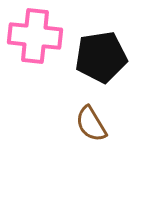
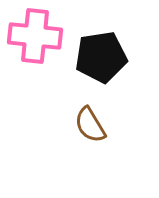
brown semicircle: moved 1 px left, 1 px down
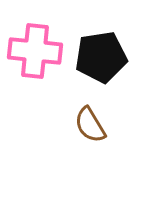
pink cross: moved 15 px down
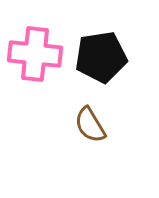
pink cross: moved 3 px down
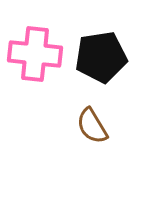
brown semicircle: moved 2 px right, 1 px down
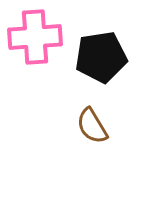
pink cross: moved 17 px up; rotated 10 degrees counterclockwise
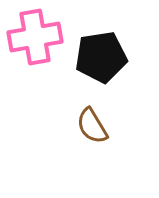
pink cross: rotated 6 degrees counterclockwise
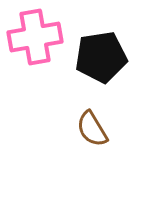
brown semicircle: moved 3 px down
